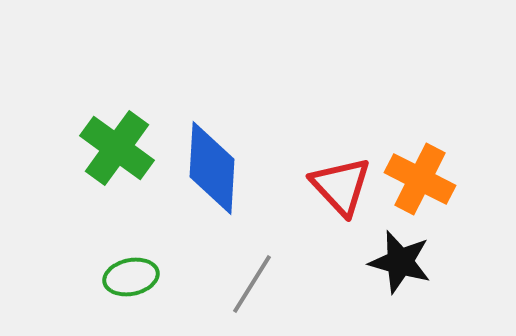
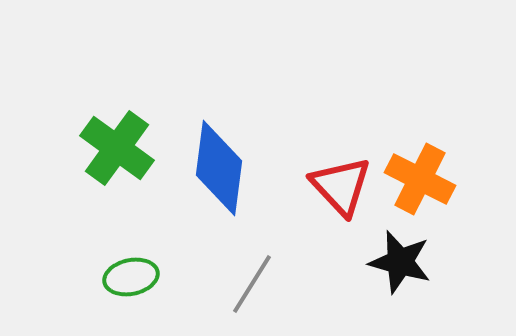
blue diamond: moved 7 px right; rotated 4 degrees clockwise
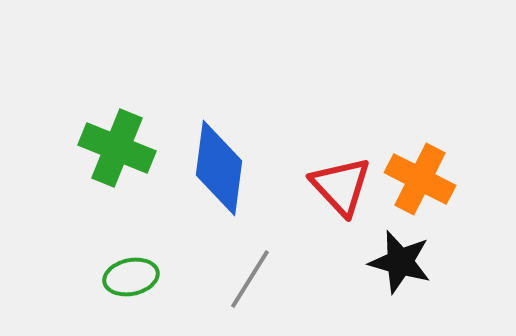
green cross: rotated 14 degrees counterclockwise
gray line: moved 2 px left, 5 px up
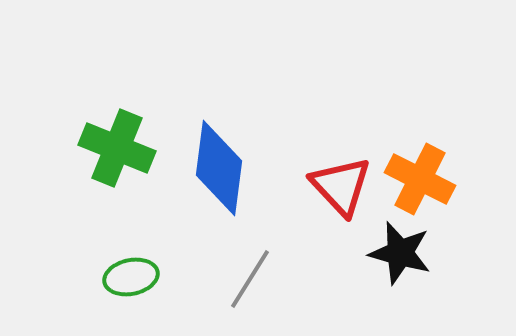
black star: moved 9 px up
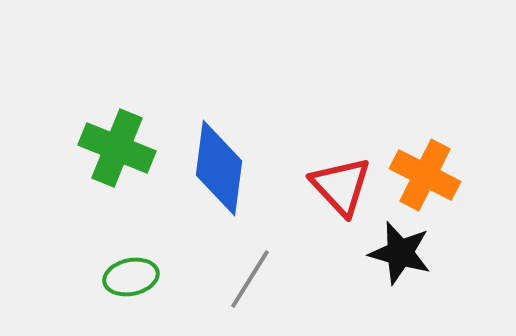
orange cross: moved 5 px right, 4 px up
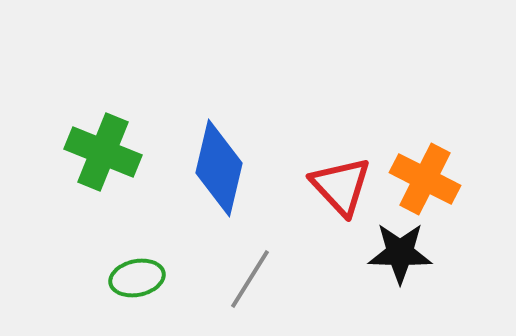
green cross: moved 14 px left, 4 px down
blue diamond: rotated 6 degrees clockwise
orange cross: moved 4 px down
black star: rotated 14 degrees counterclockwise
green ellipse: moved 6 px right, 1 px down
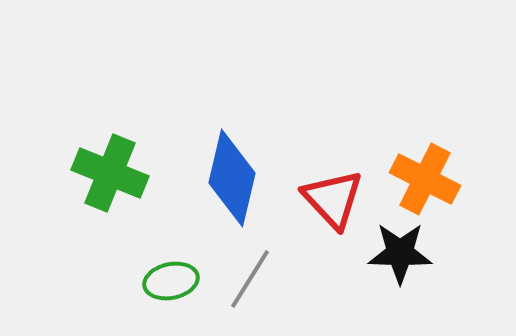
green cross: moved 7 px right, 21 px down
blue diamond: moved 13 px right, 10 px down
red triangle: moved 8 px left, 13 px down
green ellipse: moved 34 px right, 3 px down
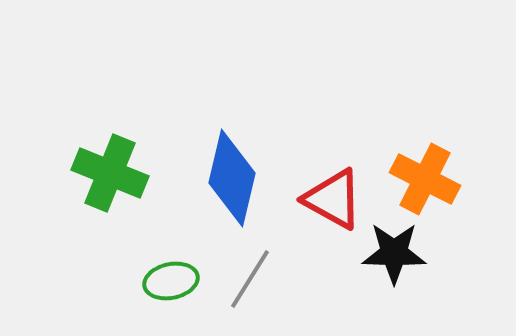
red triangle: rotated 18 degrees counterclockwise
black star: moved 6 px left
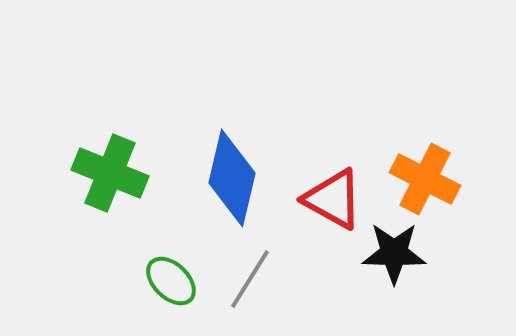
green ellipse: rotated 56 degrees clockwise
